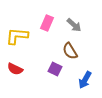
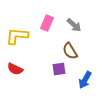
purple square: moved 4 px right; rotated 32 degrees counterclockwise
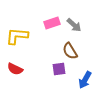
pink rectangle: moved 5 px right; rotated 49 degrees clockwise
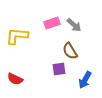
red semicircle: moved 10 px down
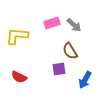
red semicircle: moved 4 px right, 2 px up
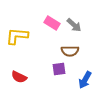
pink rectangle: rotated 49 degrees clockwise
brown semicircle: rotated 60 degrees counterclockwise
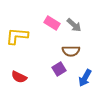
brown semicircle: moved 1 px right
purple square: rotated 24 degrees counterclockwise
blue arrow: moved 2 px up
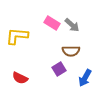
gray arrow: moved 2 px left
red semicircle: moved 1 px right, 1 px down
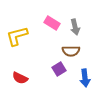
gray arrow: moved 3 px right, 2 px down; rotated 35 degrees clockwise
yellow L-shape: rotated 20 degrees counterclockwise
blue arrow: rotated 36 degrees counterclockwise
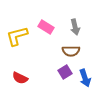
pink rectangle: moved 6 px left, 4 px down
purple square: moved 6 px right, 3 px down
blue arrow: rotated 12 degrees counterclockwise
